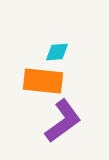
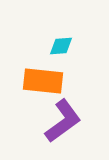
cyan diamond: moved 4 px right, 6 px up
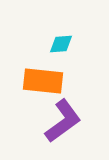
cyan diamond: moved 2 px up
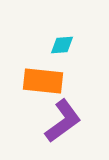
cyan diamond: moved 1 px right, 1 px down
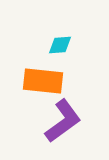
cyan diamond: moved 2 px left
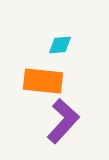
purple L-shape: rotated 12 degrees counterclockwise
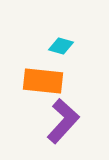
cyan diamond: moved 1 px right, 1 px down; rotated 20 degrees clockwise
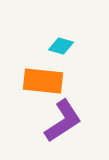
purple L-shape: rotated 15 degrees clockwise
